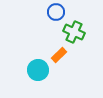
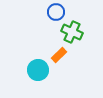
green cross: moved 2 px left
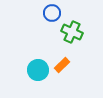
blue circle: moved 4 px left, 1 px down
orange rectangle: moved 3 px right, 10 px down
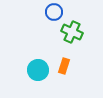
blue circle: moved 2 px right, 1 px up
orange rectangle: moved 2 px right, 1 px down; rotated 28 degrees counterclockwise
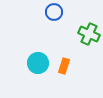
green cross: moved 17 px right, 2 px down
cyan circle: moved 7 px up
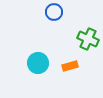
green cross: moved 1 px left, 5 px down
orange rectangle: moved 6 px right; rotated 56 degrees clockwise
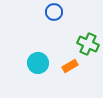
green cross: moved 5 px down
orange rectangle: rotated 14 degrees counterclockwise
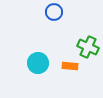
green cross: moved 3 px down
orange rectangle: rotated 35 degrees clockwise
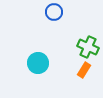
orange rectangle: moved 14 px right, 4 px down; rotated 63 degrees counterclockwise
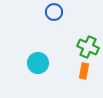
orange rectangle: moved 1 px down; rotated 21 degrees counterclockwise
